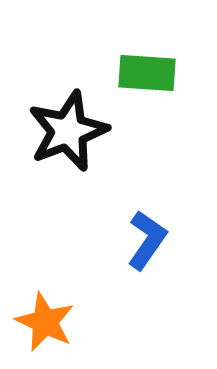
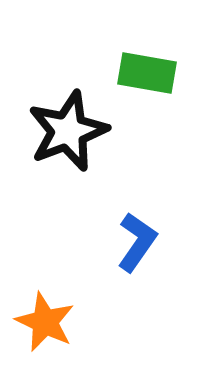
green rectangle: rotated 6 degrees clockwise
blue L-shape: moved 10 px left, 2 px down
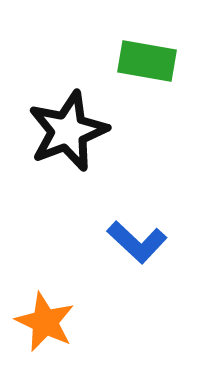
green rectangle: moved 12 px up
blue L-shape: rotated 98 degrees clockwise
